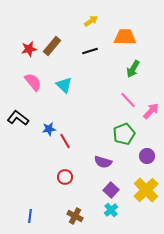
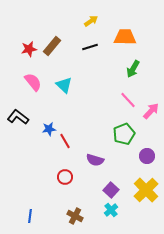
black line: moved 4 px up
black L-shape: moved 1 px up
purple semicircle: moved 8 px left, 2 px up
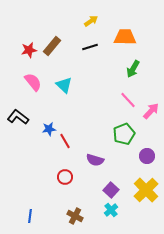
red star: moved 1 px down
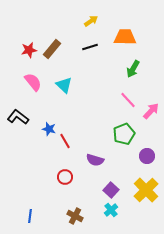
brown rectangle: moved 3 px down
blue star: rotated 24 degrees clockwise
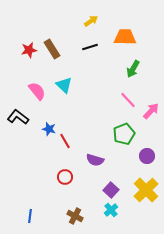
brown rectangle: rotated 72 degrees counterclockwise
pink semicircle: moved 4 px right, 9 px down
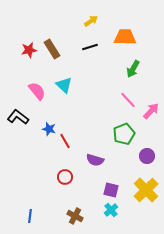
purple square: rotated 28 degrees counterclockwise
